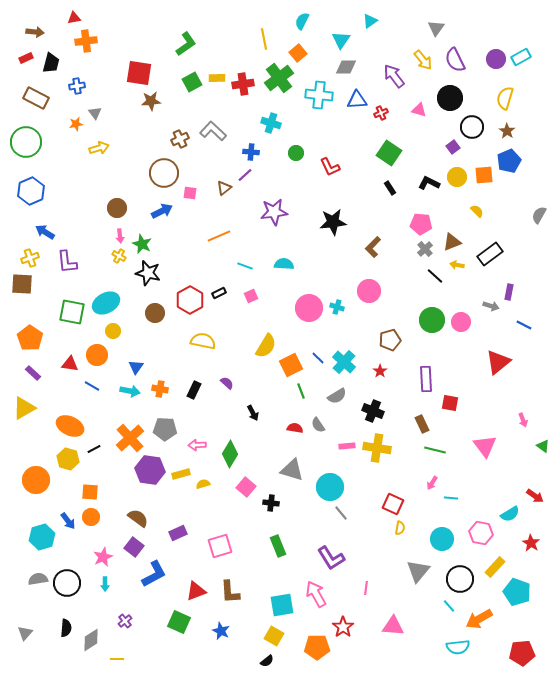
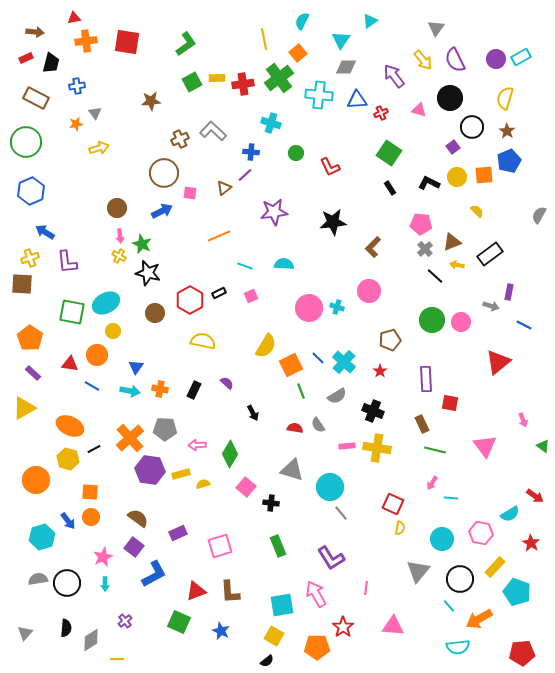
red square at (139, 73): moved 12 px left, 31 px up
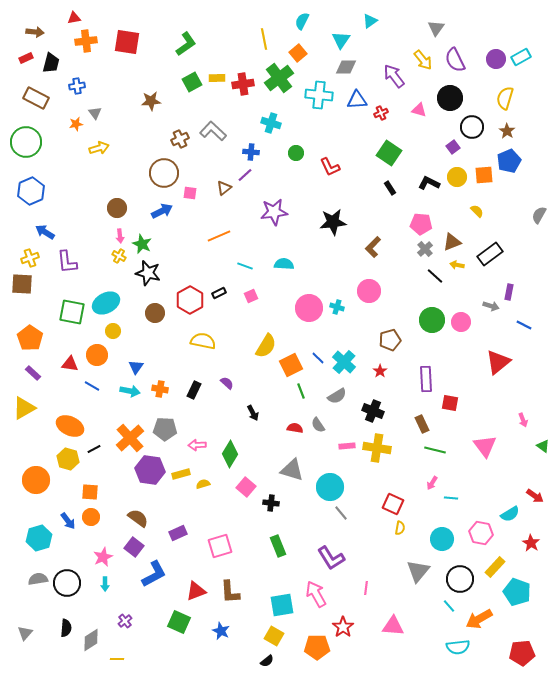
cyan hexagon at (42, 537): moved 3 px left, 1 px down
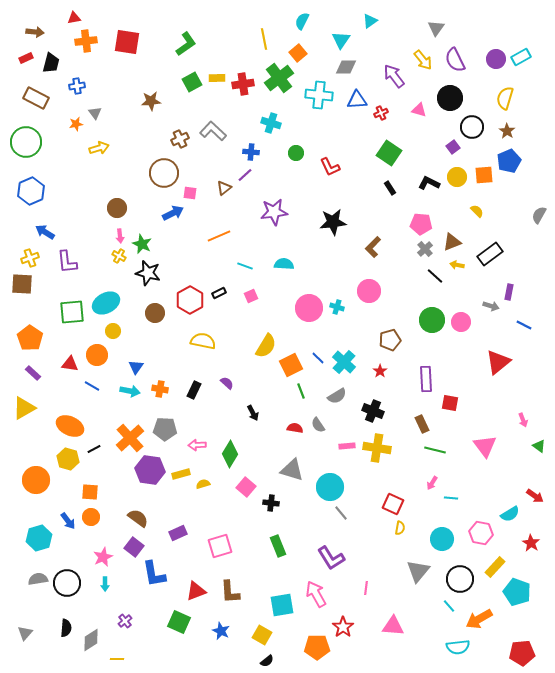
blue arrow at (162, 211): moved 11 px right, 2 px down
green square at (72, 312): rotated 16 degrees counterclockwise
green triangle at (543, 446): moved 4 px left
blue L-shape at (154, 574): rotated 108 degrees clockwise
yellow square at (274, 636): moved 12 px left, 1 px up
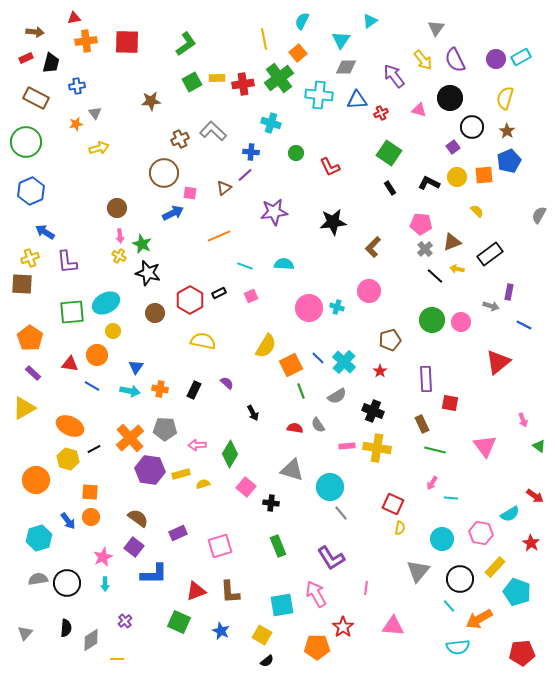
red square at (127, 42): rotated 8 degrees counterclockwise
yellow arrow at (457, 265): moved 4 px down
blue L-shape at (154, 574): rotated 80 degrees counterclockwise
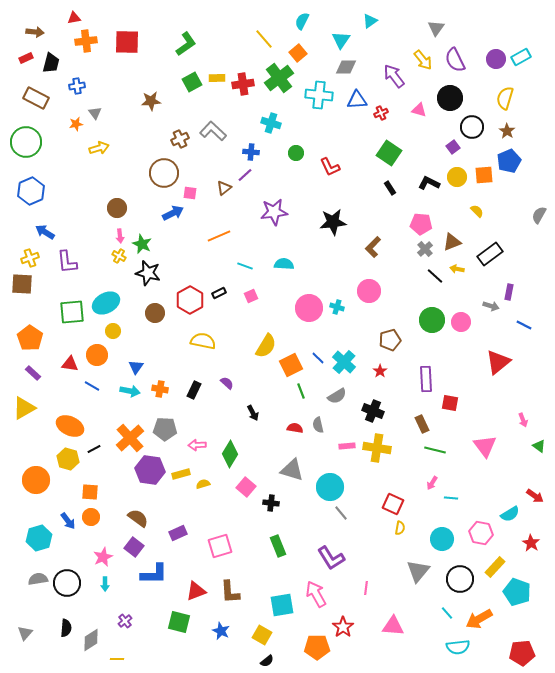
yellow line at (264, 39): rotated 30 degrees counterclockwise
gray semicircle at (318, 425): rotated 21 degrees clockwise
cyan line at (449, 606): moved 2 px left, 7 px down
green square at (179, 622): rotated 10 degrees counterclockwise
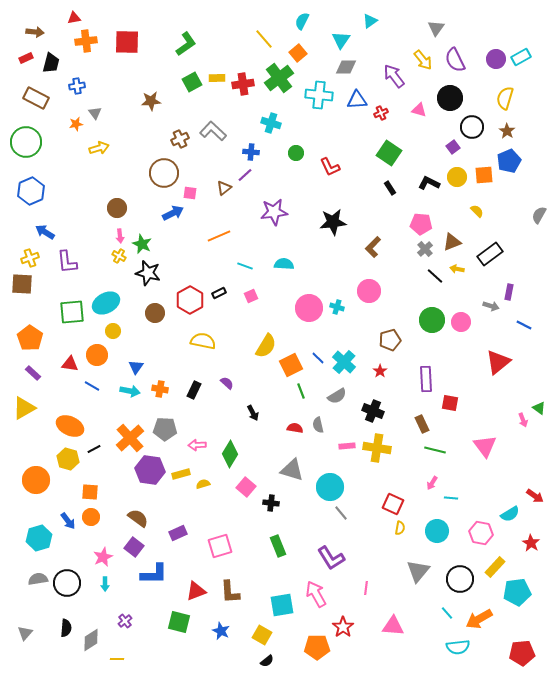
green triangle at (539, 446): moved 38 px up
cyan circle at (442, 539): moved 5 px left, 8 px up
cyan pentagon at (517, 592): rotated 28 degrees counterclockwise
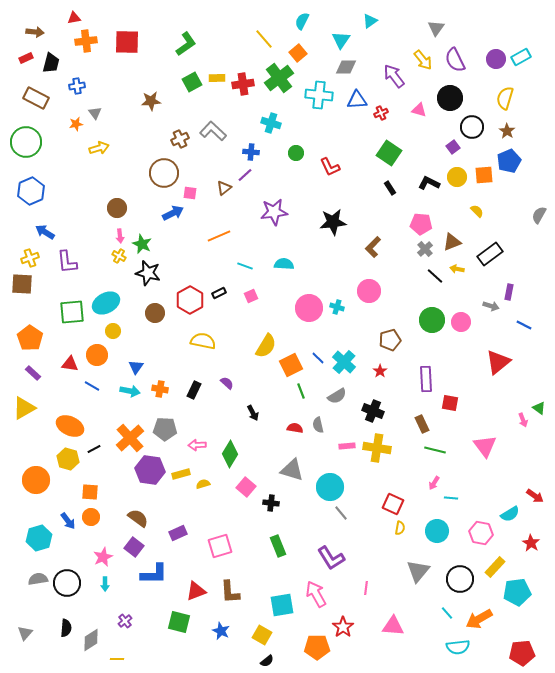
pink arrow at (432, 483): moved 2 px right
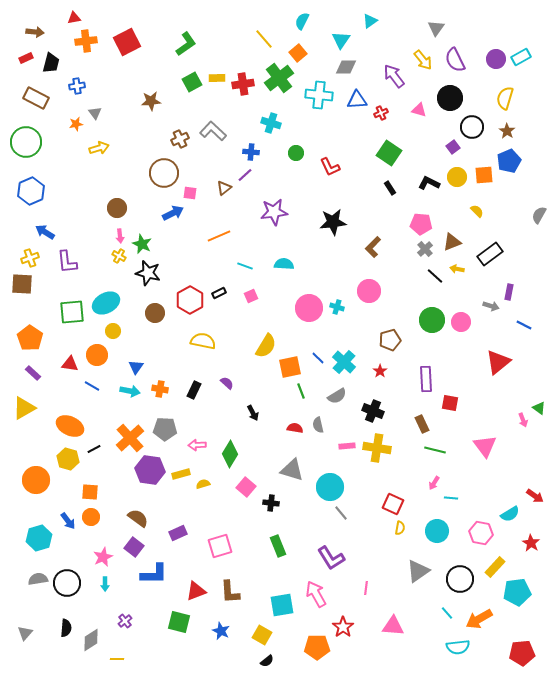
red square at (127, 42): rotated 28 degrees counterclockwise
orange square at (291, 365): moved 1 px left, 2 px down; rotated 15 degrees clockwise
gray triangle at (418, 571): rotated 15 degrees clockwise
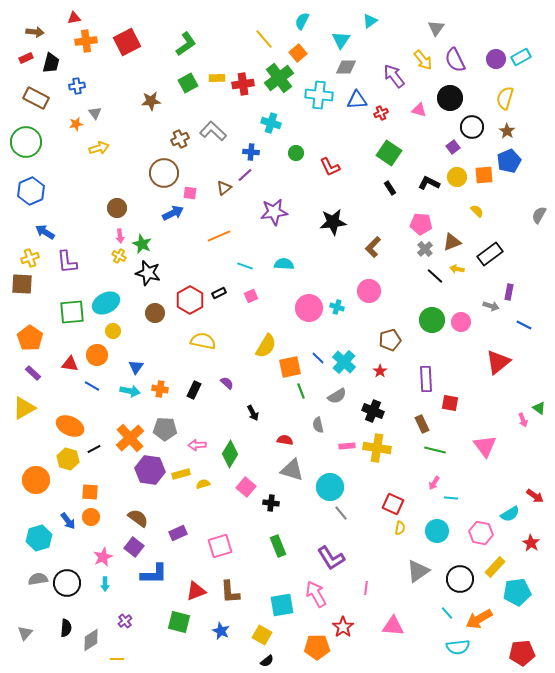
green square at (192, 82): moved 4 px left, 1 px down
red semicircle at (295, 428): moved 10 px left, 12 px down
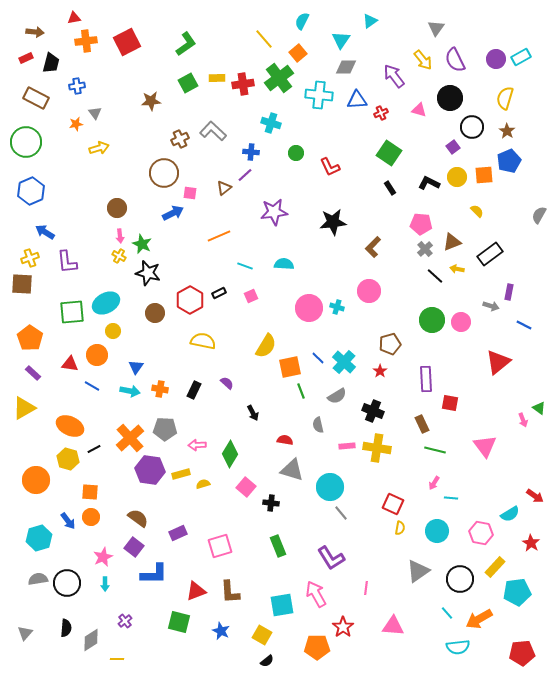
brown pentagon at (390, 340): moved 4 px down
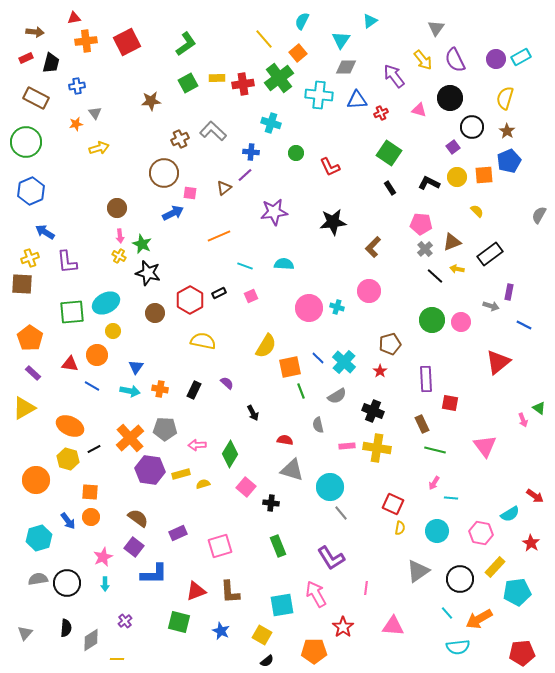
orange pentagon at (317, 647): moved 3 px left, 4 px down
